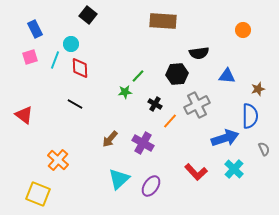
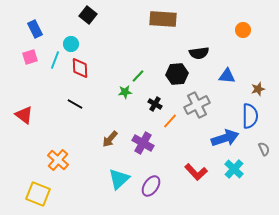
brown rectangle: moved 2 px up
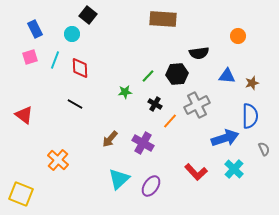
orange circle: moved 5 px left, 6 px down
cyan circle: moved 1 px right, 10 px up
green line: moved 10 px right
brown star: moved 6 px left, 6 px up
yellow square: moved 17 px left
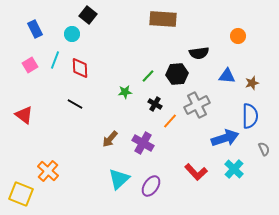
pink square: moved 8 px down; rotated 14 degrees counterclockwise
orange cross: moved 10 px left, 11 px down
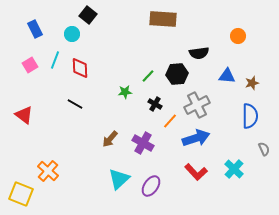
blue arrow: moved 29 px left
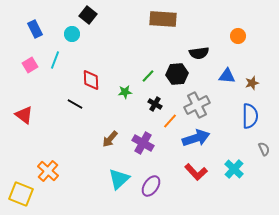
red diamond: moved 11 px right, 12 px down
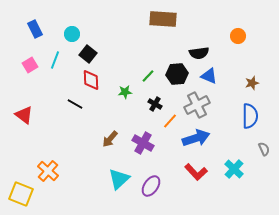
black square: moved 39 px down
blue triangle: moved 18 px left; rotated 18 degrees clockwise
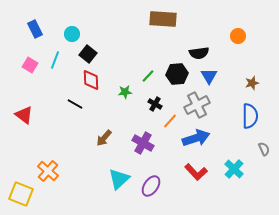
pink square: rotated 28 degrees counterclockwise
blue triangle: rotated 36 degrees clockwise
brown arrow: moved 6 px left, 1 px up
